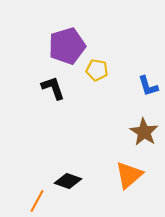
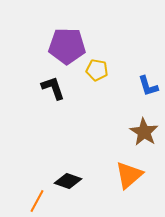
purple pentagon: rotated 18 degrees clockwise
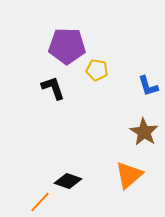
orange line: moved 3 px right, 1 px down; rotated 15 degrees clockwise
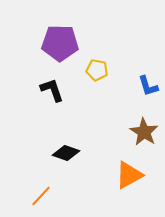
purple pentagon: moved 7 px left, 3 px up
black L-shape: moved 1 px left, 2 px down
orange triangle: rotated 12 degrees clockwise
black diamond: moved 2 px left, 28 px up
orange line: moved 1 px right, 6 px up
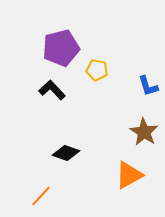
purple pentagon: moved 1 px right, 5 px down; rotated 15 degrees counterclockwise
black L-shape: rotated 24 degrees counterclockwise
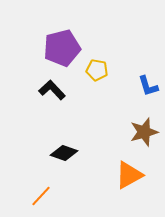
purple pentagon: moved 1 px right
brown star: rotated 24 degrees clockwise
black diamond: moved 2 px left
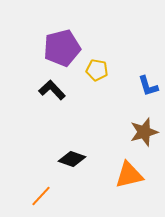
black diamond: moved 8 px right, 6 px down
orange triangle: rotated 16 degrees clockwise
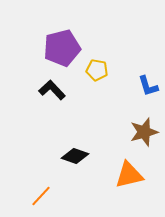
black diamond: moved 3 px right, 3 px up
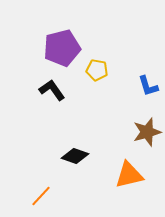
black L-shape: rotated 8 degrees clockwise
brown star: moved 3 px right
